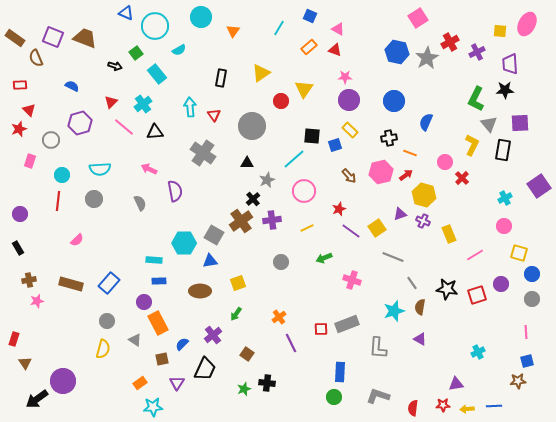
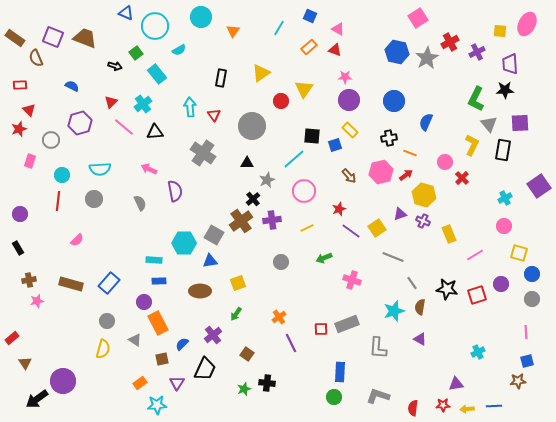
red rectangle at (14, 339): moved 2 px left, 1 px up; rotated 32 degrees clockwise
cyan star at (153, 407): moved 4 px right, 2 px up
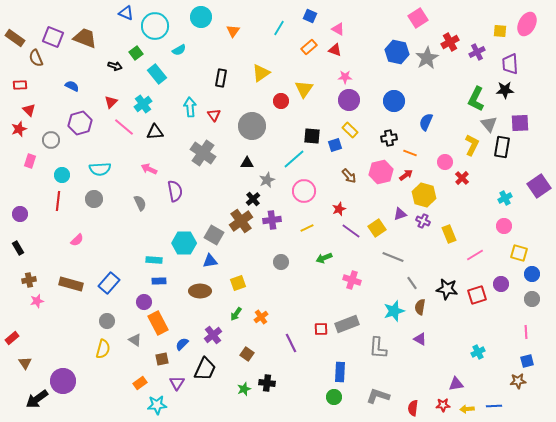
black rectangle at (503, 150): moved 1 px left, 3 px up
orange cross at (279, 317): moved 18 px left
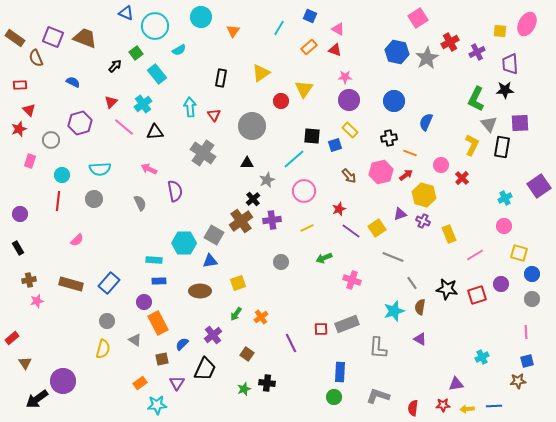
black arrow at (115, 66): rotated 64 degrees counterclockwise
blue semicircle at (72, 86): moved 1 px right, 4 px up
pink circle at (445, 162): moved 4 px left, 3 px down
cyan cross at (478, 352): moved 4 px right, 5 px down
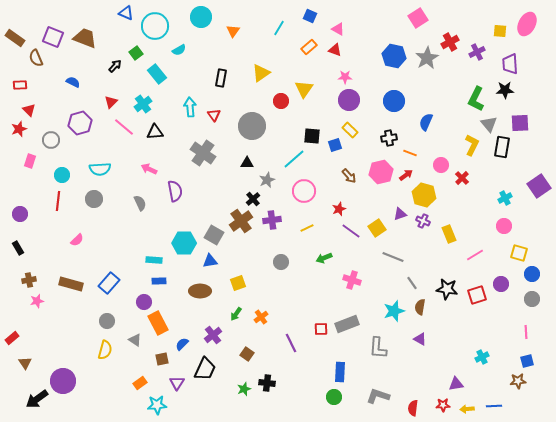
blue hexagon at (397, 52): moved 3 px left, 4 px down
yellow semicircle at (103, 349): moved 2 px right, 1 px down
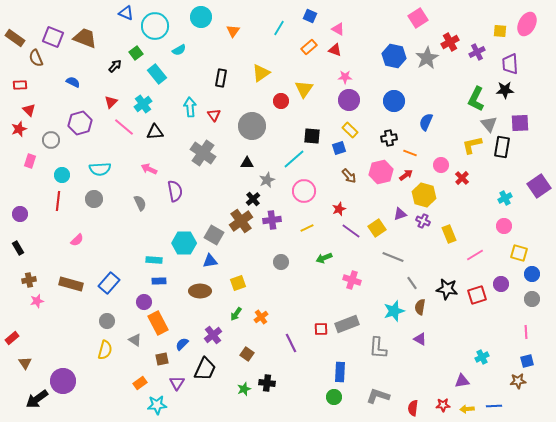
blue square at (335, 145): moved 4 px right, 3 px down
yellow L-shape at (472, 145): rotated 130 degrees counterclockwise
purple triangle at (456, 384): moved 6 px right, 3 px up
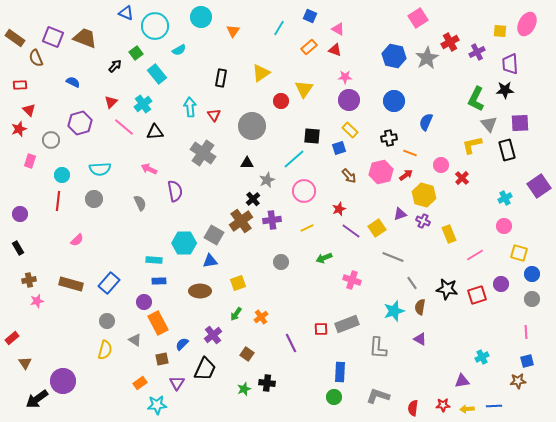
black rectangle at (502, 147): moved 5 px right, 3 px down; rotated 25 degrees counterclockwise
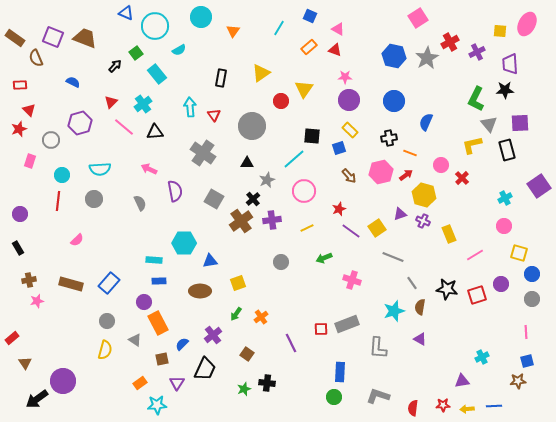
gray square at (214, 235): moved 36 px up
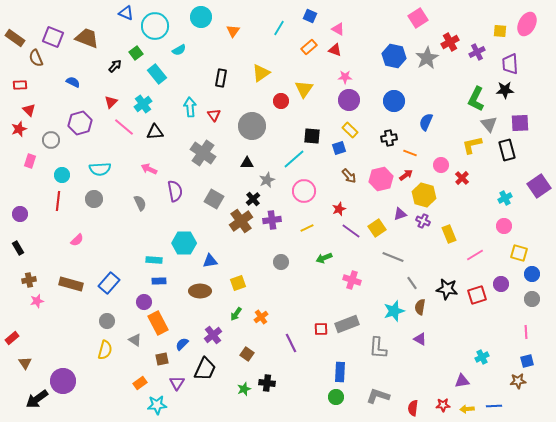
brown trapezoid at (85, 38): moved 2 px right
pink hexagon at (381, 172): moved 7 px down
green circle at (334, 397): moved 2 px right
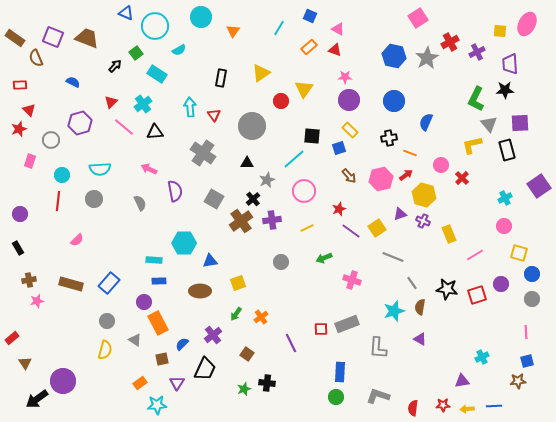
cyan rectangle at (157, 74): rotated 18 degrees counterclockwise
